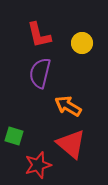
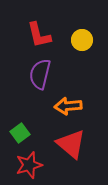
yellow circle: moved 3 px up
purple semicircle: moved 1 px down
orange arrow: rotated 36 degrees counterclockwise
green square: moved 6 px right, 3 px up; rotated 36 degrees clockwise
red star: moved 9 px left
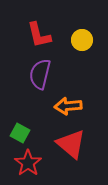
green square: rotated 24 degrees counterclockwise
red star: moved 1 px left, 2 px up; rotated 20 degrees counterclockwise
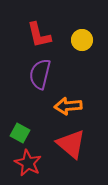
red star: rotated 8 degrees counterclockwise
